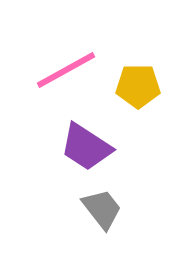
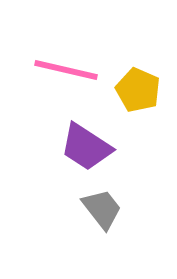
pink line: rotated 42 degrees clockwise
yellow pentagon: moved 4 px down; rotated 24 degrees clockwise
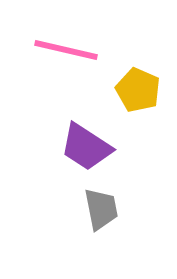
pink line: moved 20 px up
gray trapezoid: moved 1 px left; rotated 27 degrees clockwise
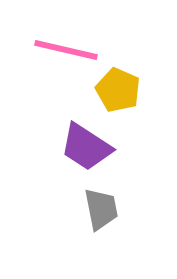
yellow pentagon: moved 20 px left
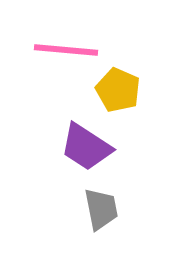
pink line: rotated 8 degrees counterclockwise
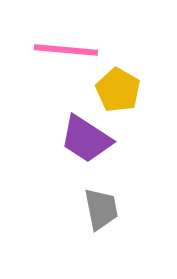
yellow pentagon: rotated 6 degrees clockwise
purple trapezoid: moved 8 px up
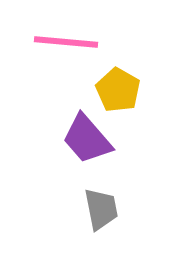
pink line: moved 8 px up
purple trapezoid: moved 1 px right; rotated 16 degrees clockwise
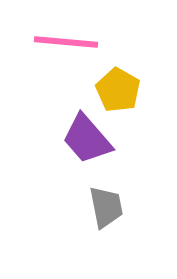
gray trapezoid: moved 5 px right, 2 px up
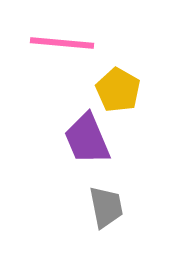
pink line: moved 4 px left, 1 px down
purple trapezoid: rotated 18 degrees clockwise
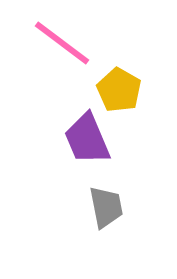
pink line: rotated 32 degrees clockwise
yellow pentagon: moved 1 px right
